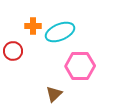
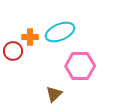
orange cross: moved 3 px left, 11 px down
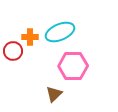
pink hexagon: moved 7 px left
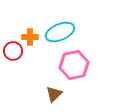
pink hexagon: moved 1 px right, 1 px up; rotated 12 degrees counterclockwise
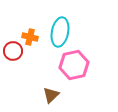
cyan ellipse: rotated 56 degrees counterclockwise
orange cross: rotated 14 degrees clockwise
brown triangle: moved 3 px left, 1 px down
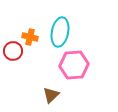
pink hexagon: rotated 8 degrees clockwise
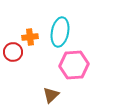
orange cross: rotated 21 degrees counterclockwise
red circle: moved 1 px down
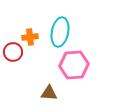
brown triangle: moved 2 px left, 2 px up; rotated 48 degrees clockwise
